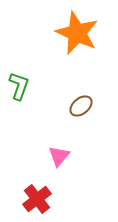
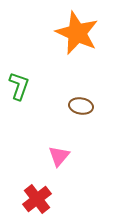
brown ellipse: rotated 50 degrees clockwise
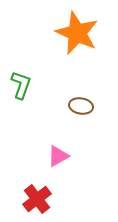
green L-shape: moved 2 px right, 1 px up
pink triangle: moved 1 px left; rotated 20 degrees clockwise
